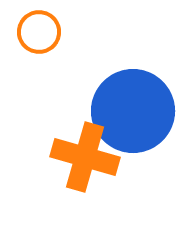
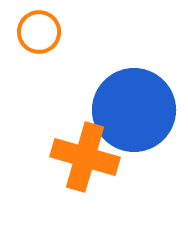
blue circle: moved 1 px right, 1 px up
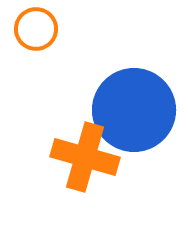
orange circle: moved 3 px left, 3 px up
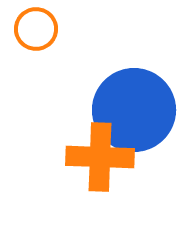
orange cross: moved 15 px right; rotated 14 degrees counterclockwise
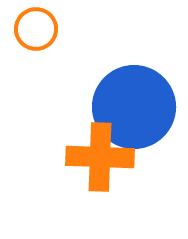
blue circle: moved 3 px up
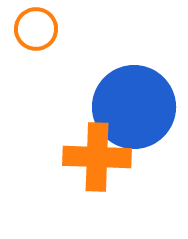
orange cross: moved 3 px left
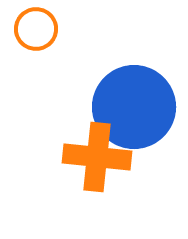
orange cross: rotated 4 degrees clockwise
